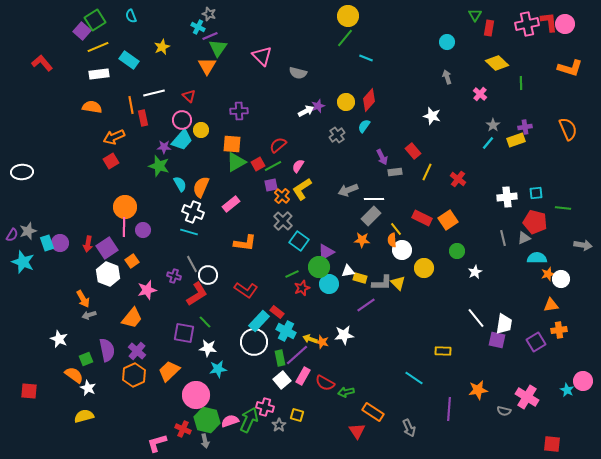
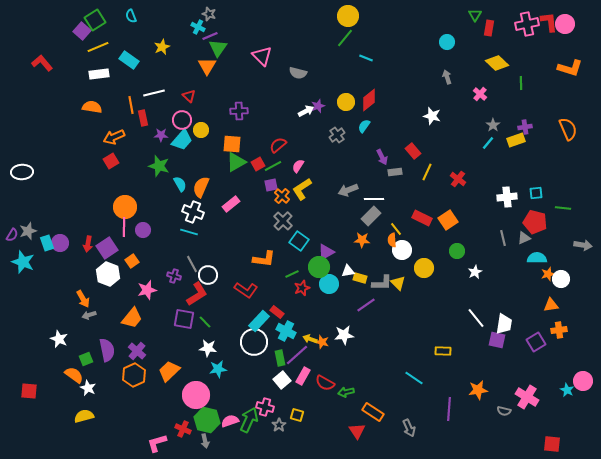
red diamond at (369, 100): rotated 10 degrees clockwise
purple star at (164, 147): moved 3 px left, 12 px up
orange L-shape at (245, 243): moved 19 px right, 16 px down
purple square at (184, 333): moved 14 px up
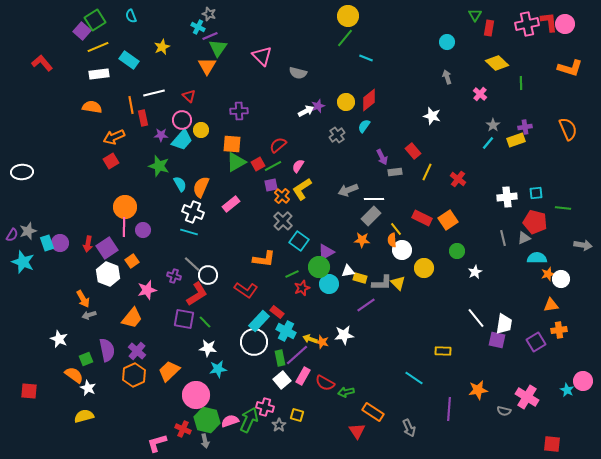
gray line at (192, 264): rotated 18 degrees counterclockwise
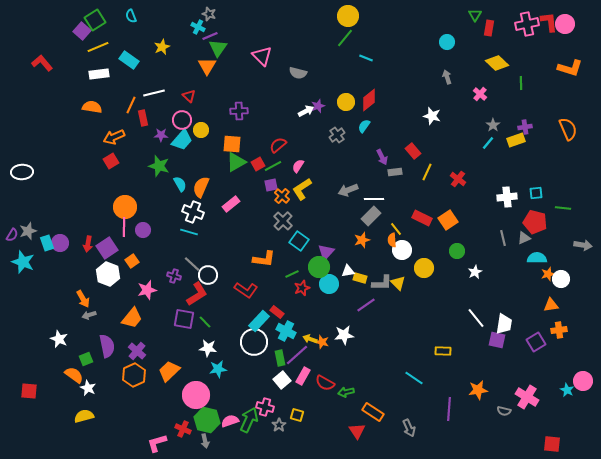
orange line at (131, 105): rotated 36 degrees clockwise
orange star at (362, 240): rotated 21 degrees counterclockwise
purple triangle at (326, 252): rotated 18 degrees counterclockwise
purple semicircle at (107, 350): moved 4 px up
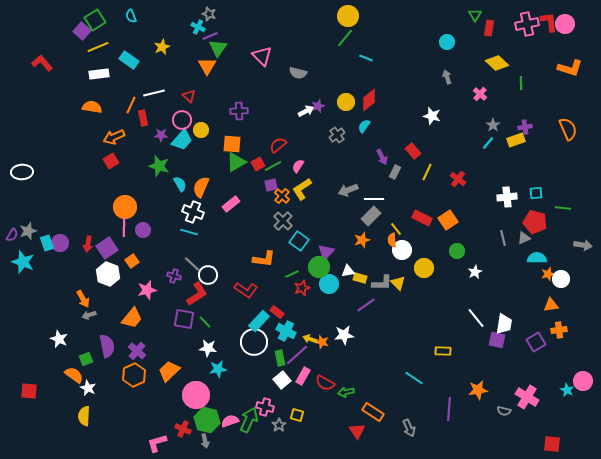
gray rectangle at (395, 172): rotated 56 degrees counterclockwise
yellow semicircle at (84, 416): rotated 72 degrees counterclockwise
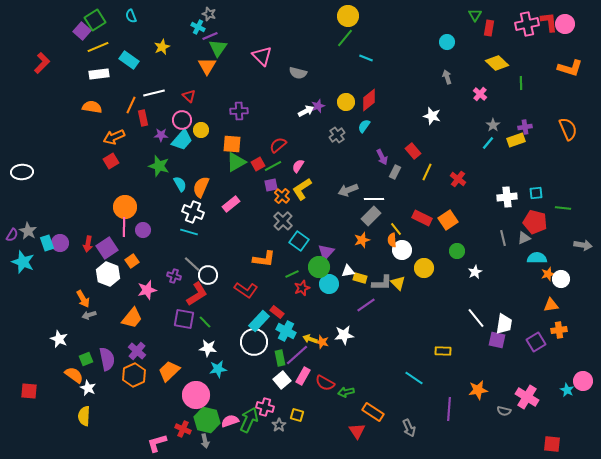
red L-shape at (42, 63): rotated 85 degrees clockwise
gray star at (28, 231): rotated 24 degrees counterclockwise
purple semicircle at (107, 346): moved 13 px down
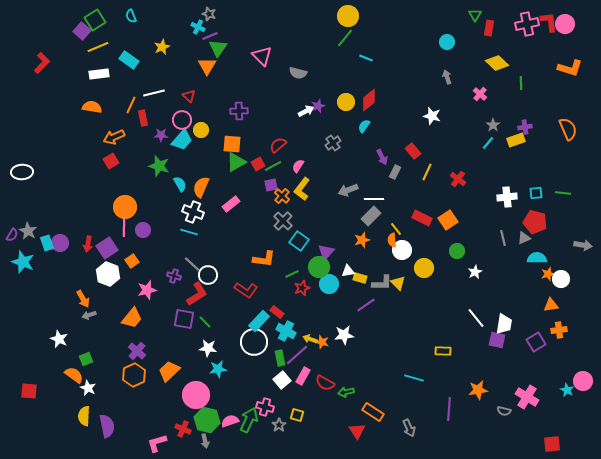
gray cross at (337, 135): moved 4 px left, 8 px down
yellow L-shape at (302, 189): rotated 20 degrees counterclockwise
green line at (563, 208): moved 15 px up
purple semicircle at (107, 359): moved 67 px down
cyan line at (414, 378): rotated 18 degrees counterclockwise
red square at (552, 444): rotated 12 degrees counterclockwise
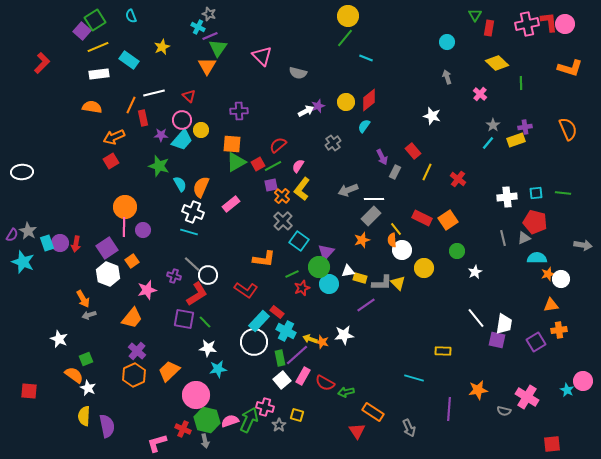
red arrow at (88, 244): moved 12 px left
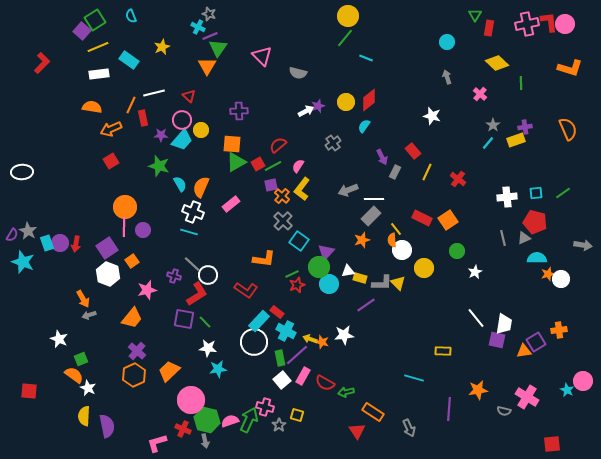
orange arrow at (114, 137): moved 3 px left, 8 px up
green line at (563, 193): rotated 42 degrees counterclockwise
red star at (302, 288): moved 5 px left, 3 px up
orange triangle at (551, 305): moved 27 px left, 46 px down
green square at (86, 359): moved 5 px left
pink circle at (196, 395): moved 5 px left, 5 px down
